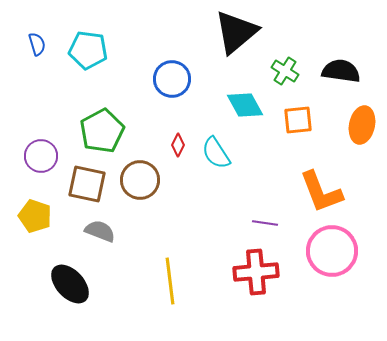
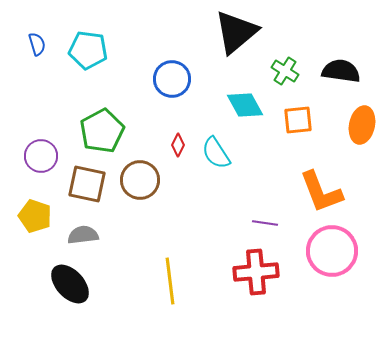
gray semicircle: moved 17 px left, 4 px down; rotated 28 degrees counterclockwise
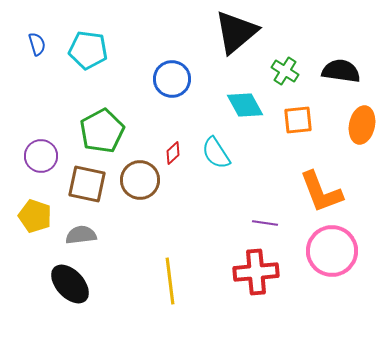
red diamond: moved 5 px left, 8 px down; rotated 20 degrees clockwise
gray semicircle: moved 2 px left
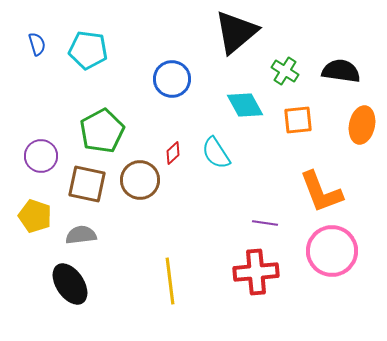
black ellipse: rotated 9 degrees clockwise
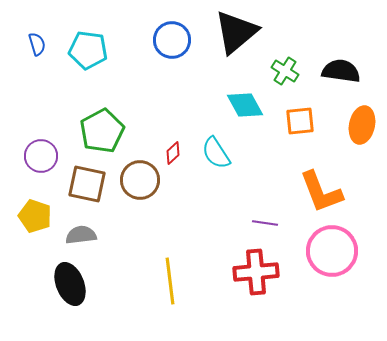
blue circle: moved 39 px up
orange square: moved 2 px right, 1 px down
black ellipse: rotated 12 degrees clockwise
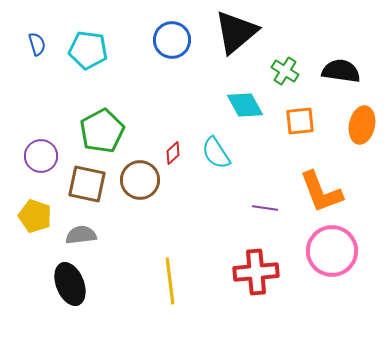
purple line: moved 15 px up
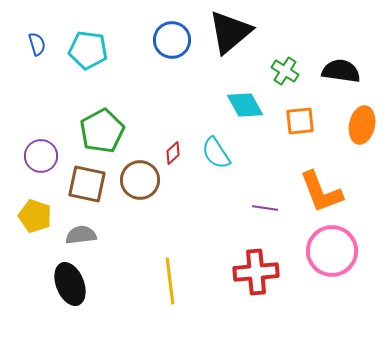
black triangle: moved 6 px left
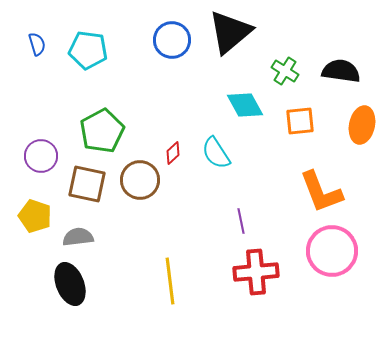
purple line: moved 24 px left, 13 px down; rotated 70 degrees clockwise
gray semicircle: moved 3 px left, 2 px down
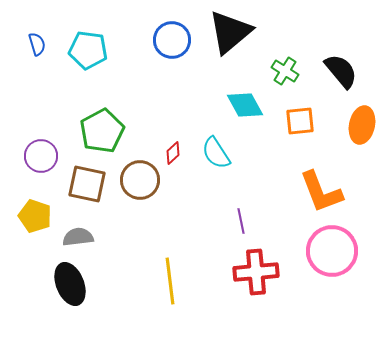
black semicircle: rotated 42 degrees clockwise
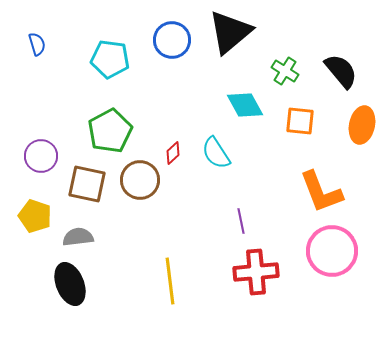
cyan pentagon: moved 22 px right, 9 px down
orange square: rotated 12 degrees clockwise
green pentagon: moved 8 px right
